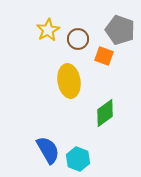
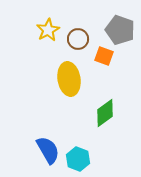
yellow ellipse: moved 2 px up
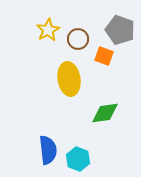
green diamond: rotated 28 degrees clockwise
blue semicircle: rotated 24 degrees clockwise
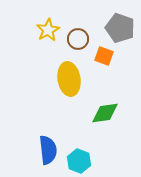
gray pentagon: moved 2 px up
cyan hexagon: moved 1 px right, 2 px down
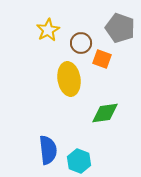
brown circle: moved 3 px right, 4 px down
orange square: moved 2 px left, 3 px down
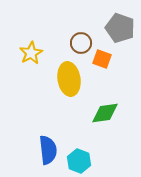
yellow star: moved 17 px left, 23 px down
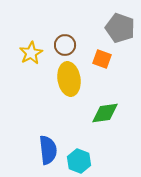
brown circle: moved 16 px left, 2 px down
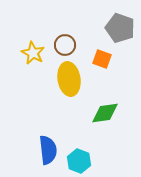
yellow star: moved 2 px right; rotated 15 degrees counterclockwise
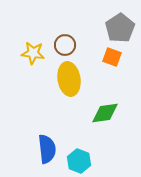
gray pentagon: rotated 20 degrees clockwise
yellow star: rotated 20 degrees counterclockwise
orange square: moved 10 px right, 2 px up
blue semicircle: moved 1 px left, 1 px up
